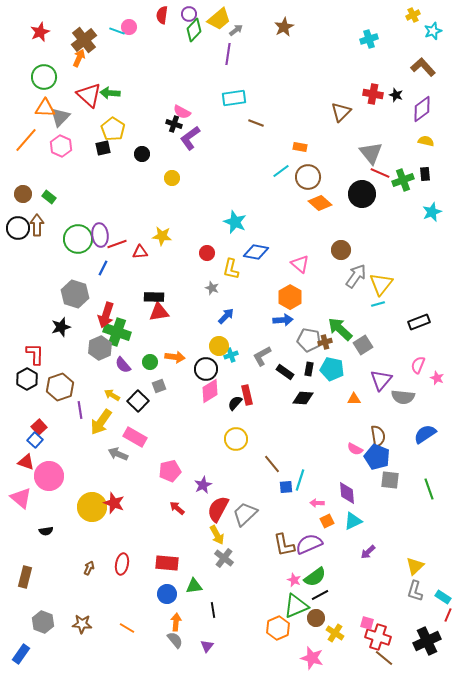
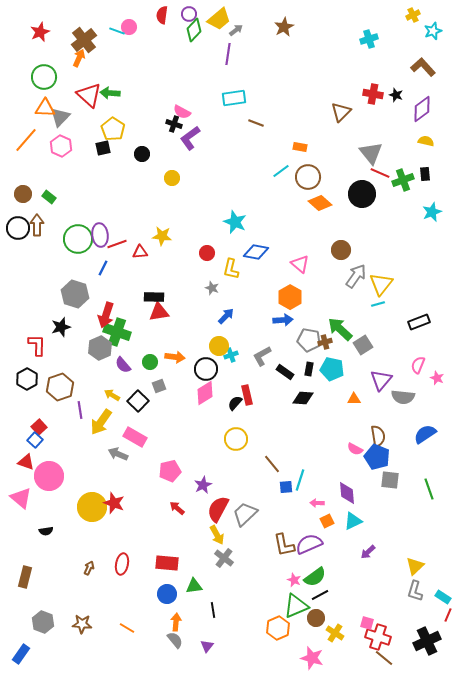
red L-shape at (35, 354): moved 2 px right, 9 px up
pink diamond at (210, 391): moved 5 px left, 2 px down
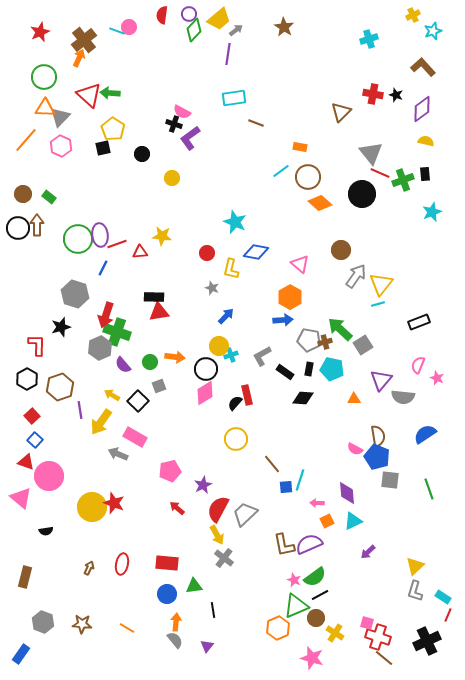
brown star at (284, 27): rotated 12 degrees counterclockwise
red square at (39, 427): moved 7 px left, 11 px up
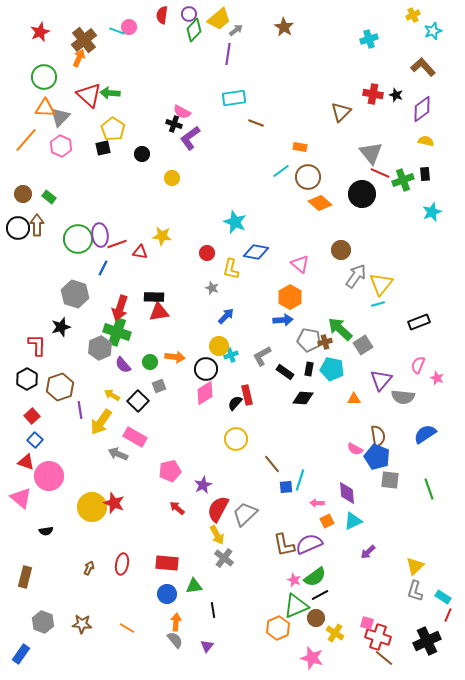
red triangle at (140, 252): rotated 14 degrees clockwise
red arrow at (106, 315): moved 14 px right, 7 px up
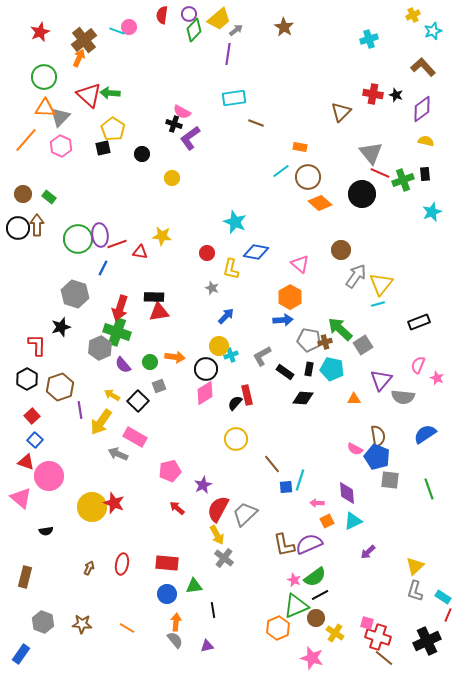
purple triangle at (207, 646): rotated 40 degrees clockwise
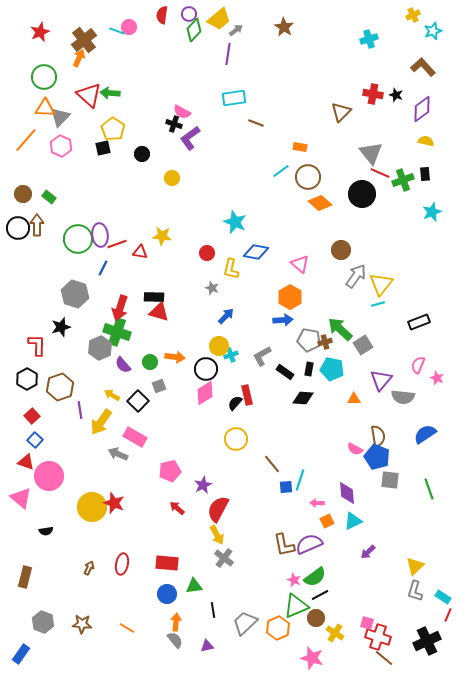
red triangle at (159, 312): rotated 25 degrees clockwise
gray trapezoid at (245, 514): moved 109 px down
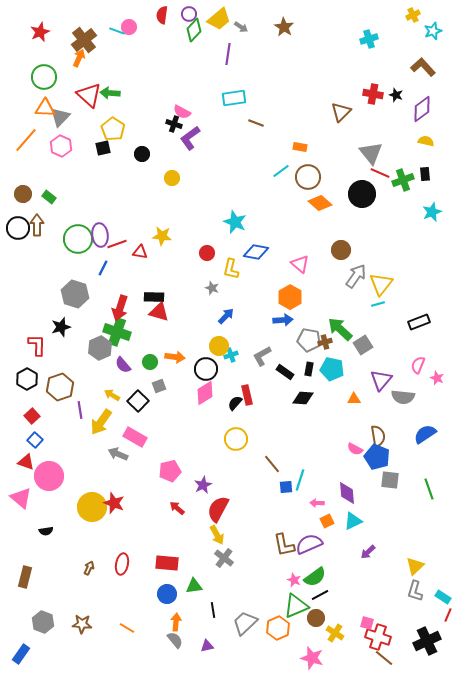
gray arrow at (236, 30): moved 5 px right, 3 px up; rotated 72 degrees clockwise
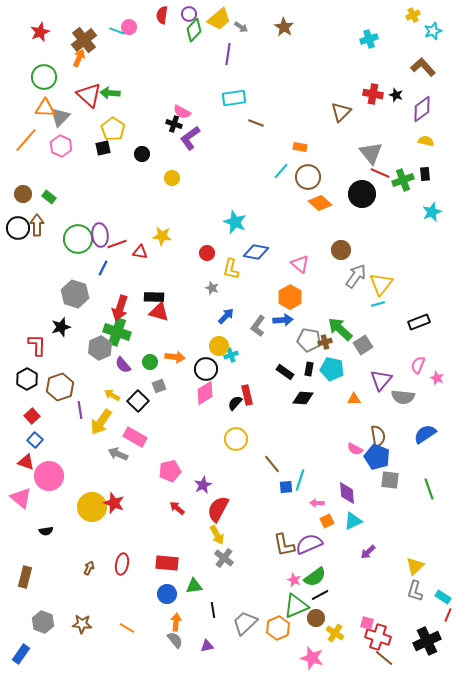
cyan line at (281, 171): rotated 12 degrees counterclockwise
gray L-shape at (262, 356): moved 4 px left, 30 px up; rotated 25 degrees counterclockwise
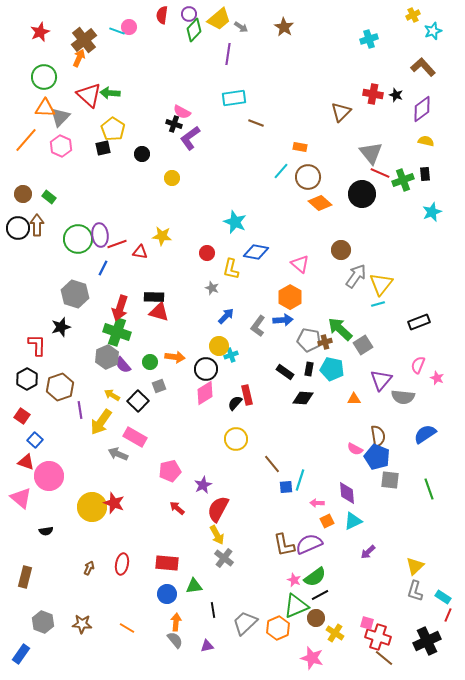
gray hexagon at (100, 348): moved 7 px right, 9 px down
red square at (32, 416): moved 10 px left; rotated 14 degrees counterclockwise
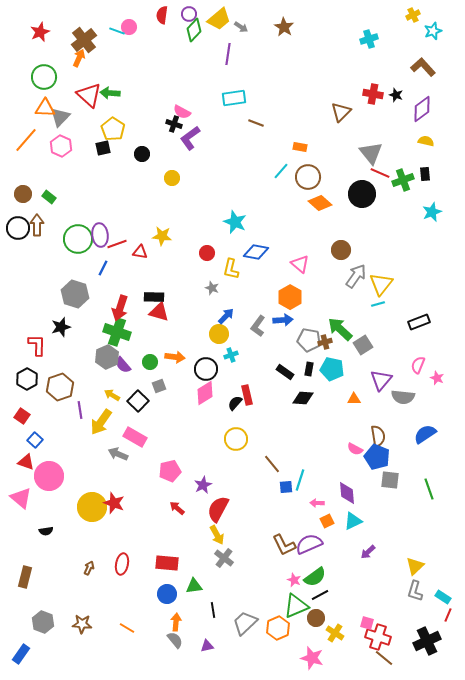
yellow circle at (219, 346): moved 12 px up
brown L-shape at (284, 545): rotated 15 degrees counterclockwise
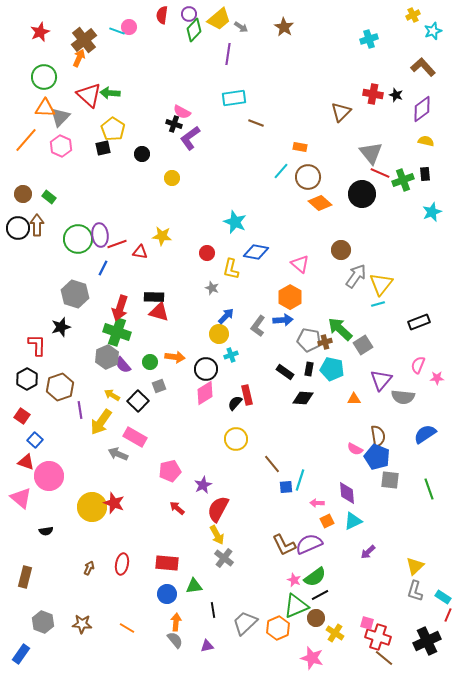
pink star at (437, 378): rotated 24 degrees counterclockwise
